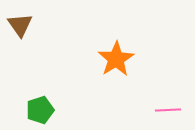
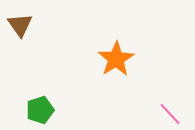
pink line: moved 2 px right, 4 px down; rotated 50 degrees clockwise
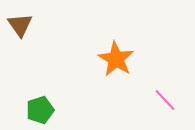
orange star: rotated 9 degrees counterclockwise
pink line: moved 5 px left, 14 px up
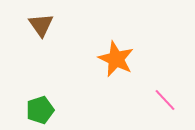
brown triangle: moved 21 px right
orange star: rotated 6 degrees counterclockwise
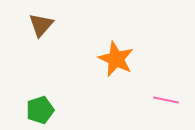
brown triangle: rotated 16 degrees clockwise
pink line: moved 1 px right; rotated 35 degrees counterclockwise
